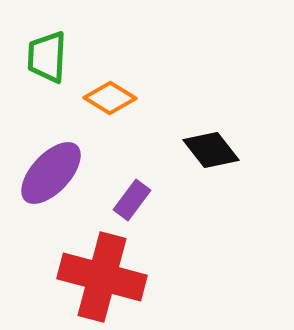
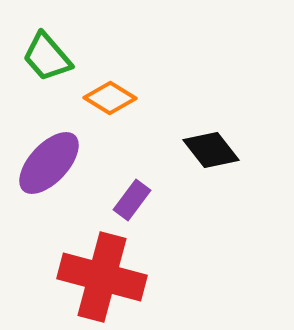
green trapezoid: rotated 44 degrees counterclockwise
purple ellipse: moved 2 px left, 10 px up
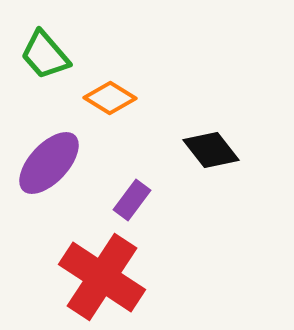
green trapezoid: moved 2 px left, 2 px up
red cross: rotated 18 degrees clockwise
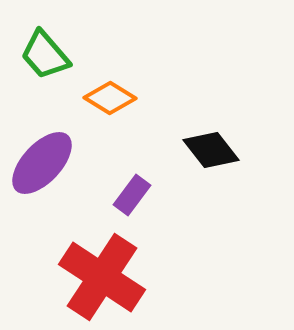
purple ellipse: moved 7 px left
purple rectangle: moved 5 px up
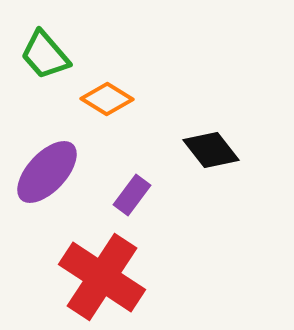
orange diamond: moved 3 px left, 1 px down
purple ellipse: moved 5 px right, 9 px down
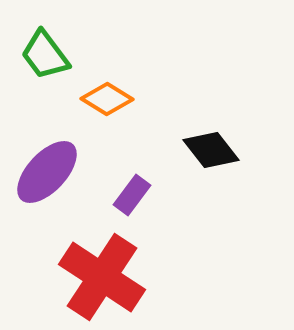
green trapezoid: rotated 4 degrees clockwise
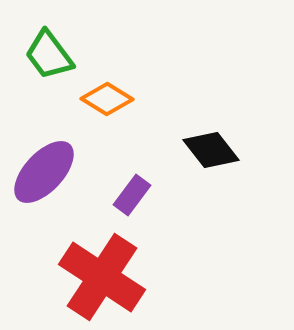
green trapezoid: moved 4 px right
purple ellipse: moved 3 px left
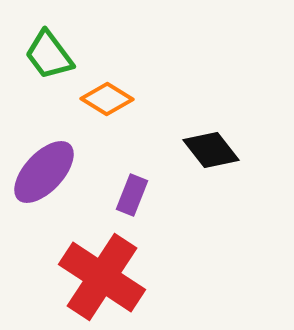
purple rectangle: rotated 15 degrees counterclockwise
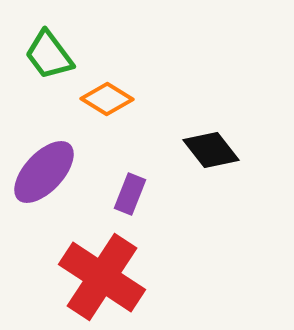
purple rectangle: moved 2 px left, 1 px up
